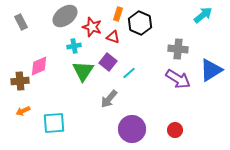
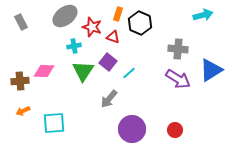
cyan arrow: rotated 24 degrees clockwise
pink diamond: moved 5 px right, 5 px down; rotated 25 degrees clockwise
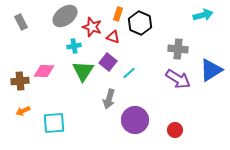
gray arrow: rotated 24 degrees counterclockwise
purple circle: moved 3 px right, 9 px up
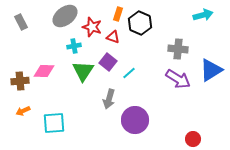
red circle: moved 18 px right, 9 px down
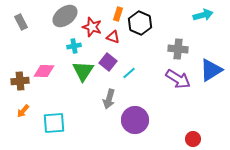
orange arrow: rotated 24 degrees counterclockwise
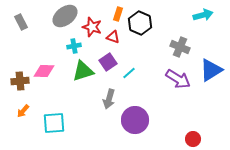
gray cross: moved 2 px right, 2 px up; rotated 18 degrees clockwise
purple square: rotated 18 degrees clockwise
green triangle: rotated 40 degrees clockwise
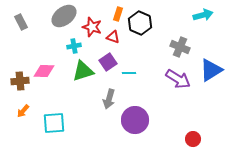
gray ellipse: moved 1 px left
cyan line: rotated 40 degrees clockwise
